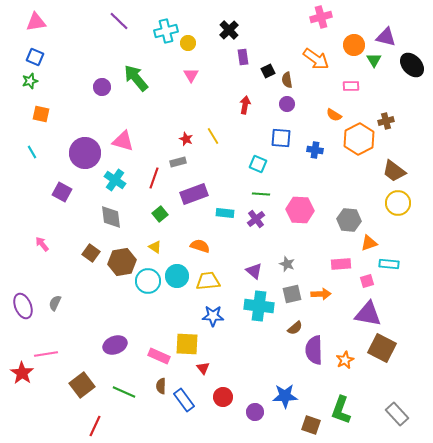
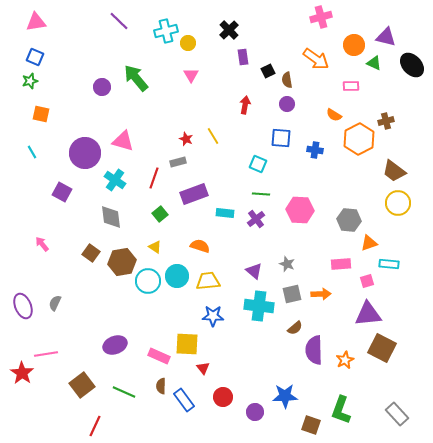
green triangle at (374, 60): moved 3 px down; rotated 35 degrees counterclockwise
purple triangle at (368, 314): rotated 16 degrees counterclockwise
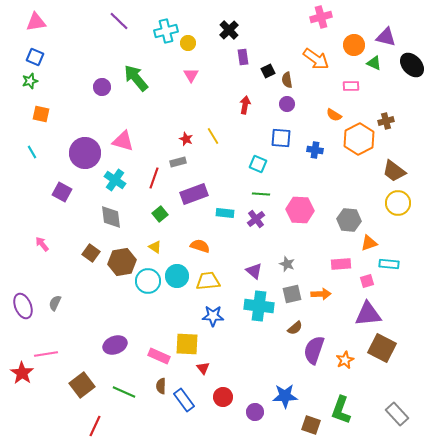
purple semicircle at (314, 350): rotated 20 degrees clockwise
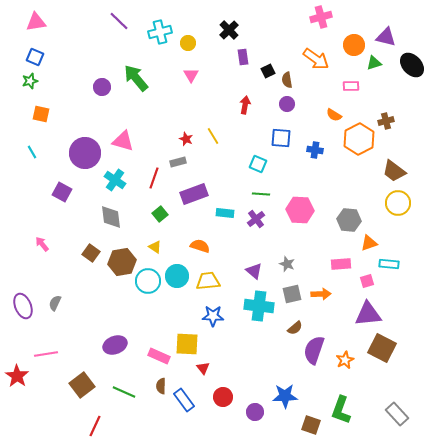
cyan cross at (166, 31): moved 6 px left, 1 px down
green triangle at (374, 63): rotated 42 degrees counterclockwise
red star at (22, 373): moved 5 px left, 3 px down
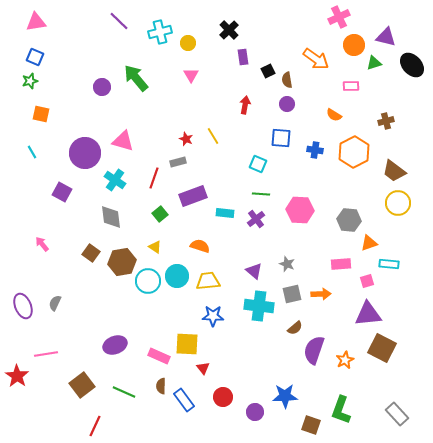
pink cross at (321, 17): moved 18 px right; rotated 10 degrees counterclockwise
orange hexagon at (359, 139): moved 5 px left, 13 px down
purple rectangle at (194, 194): moved 1 px left, 2 px down
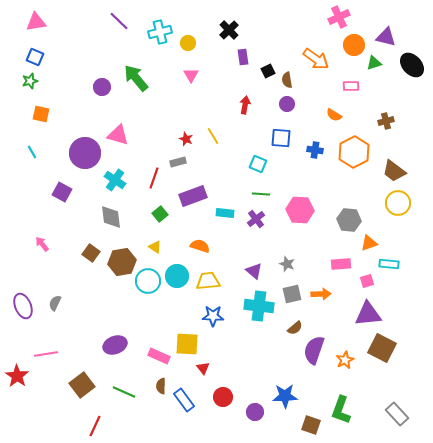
pink triangle at (123, 141): moved 5 px left, 6 px up
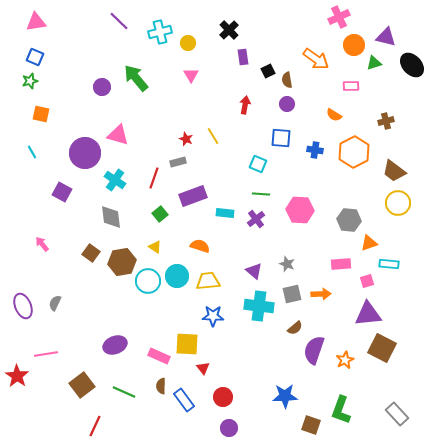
purple circle at (255, 412): moved 26 px left, 16 px down
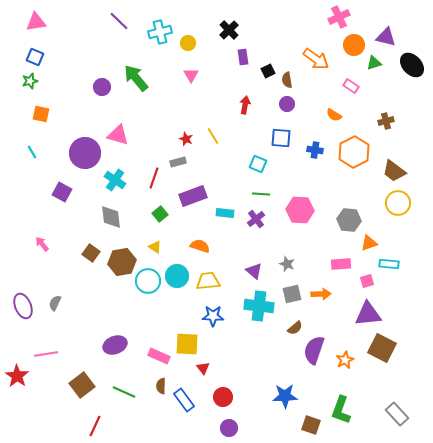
pink rectangle at (351, 86): rotated 35 degrees clockwise
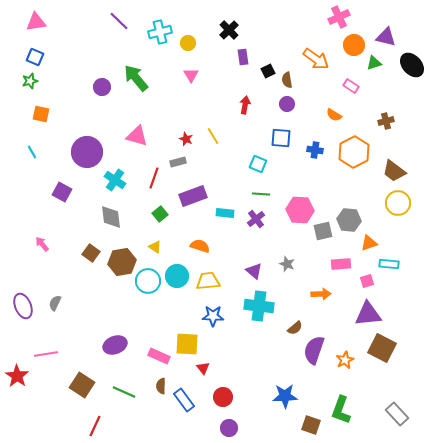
pink triangle at (118, 135): moved 19 px right, 1 px down
purple circle at (85, 153): moved 2 px right, 1 px up
gray square at (292, 294): moved 31 px right, 63 px up
brown square at (82, 385): rotated 20 degrees counterclockwise
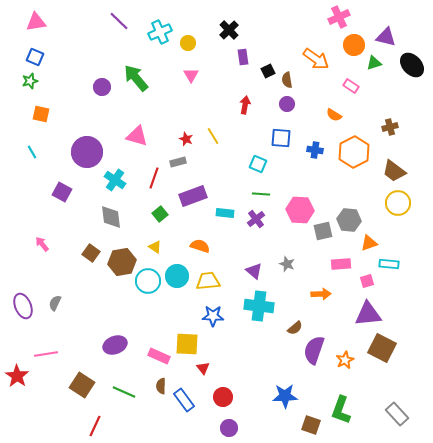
cyan cross at (160, 32): rotated 10 degrees counterclockwise
brown cross at (386, 121): moved 4 px right, 6 px down
